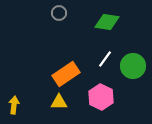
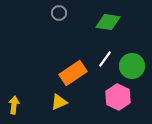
green diamond: moved 1 px right
green circle: moved 1 px left
orange rectangle: moved 7 px right, 1 px up
pink hexagon: moved 17 px right
yellow triangle: rotated 24 degrees counterclockwise
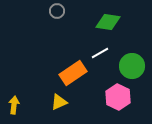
gray circle: moved 2 px left, 2 px up
white line: moved 5 px left, 6 px up; rotated 24 degrees clockwise
